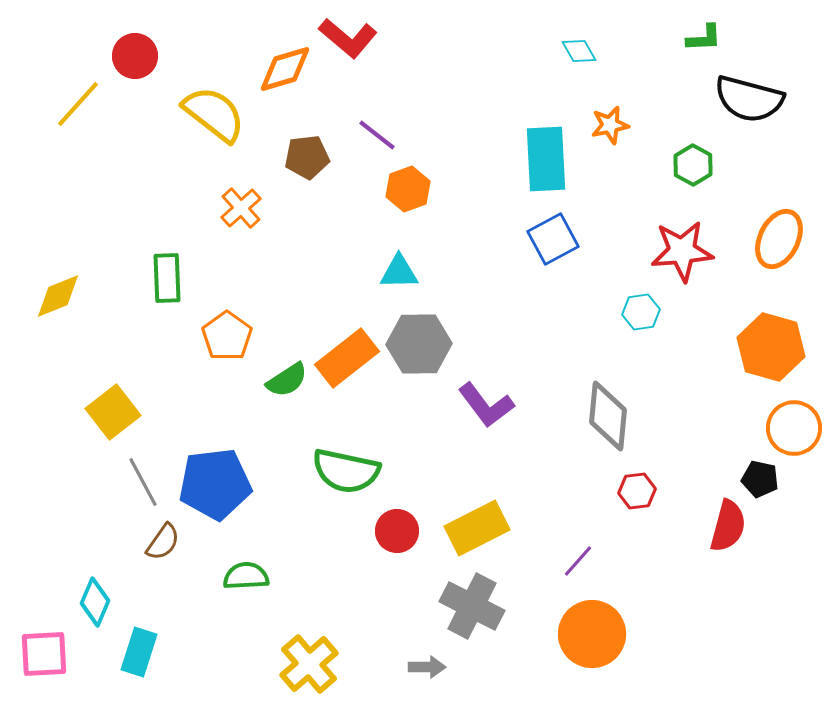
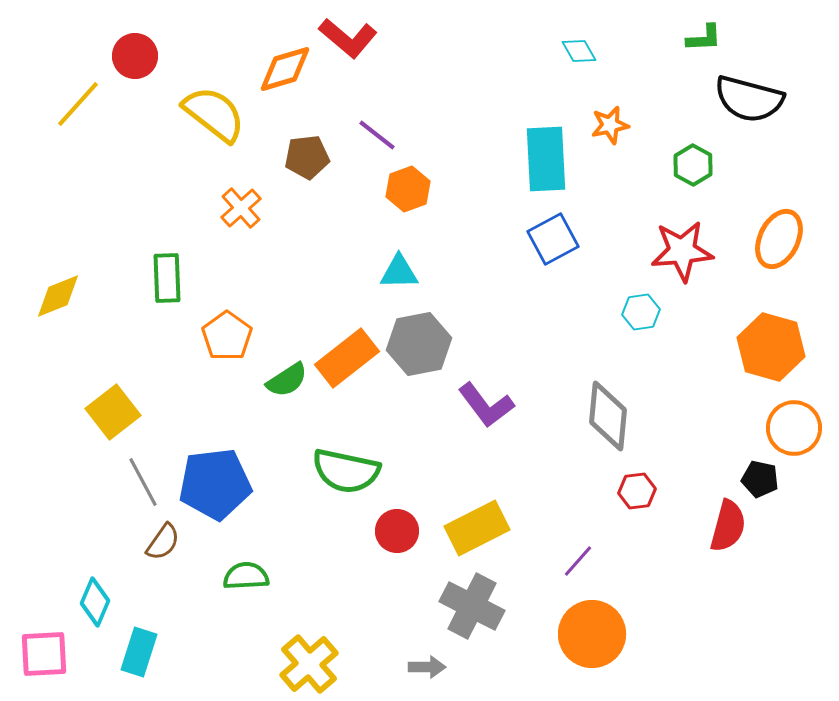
gray hexagon at (419, 344): rotated 10 degrees counterclockwise
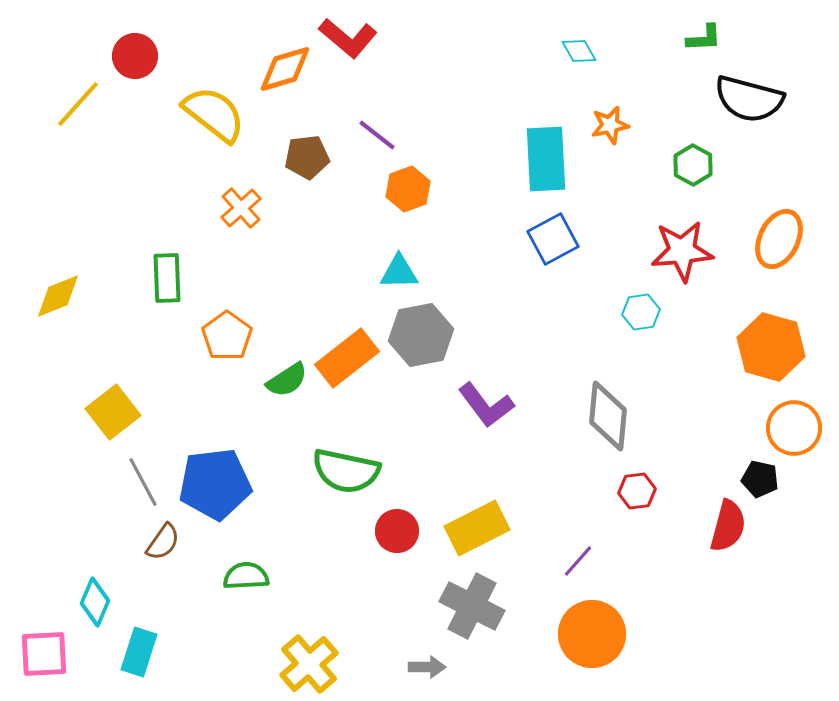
gray hexagon at (419, 344): moved 2 px right, 9 px up
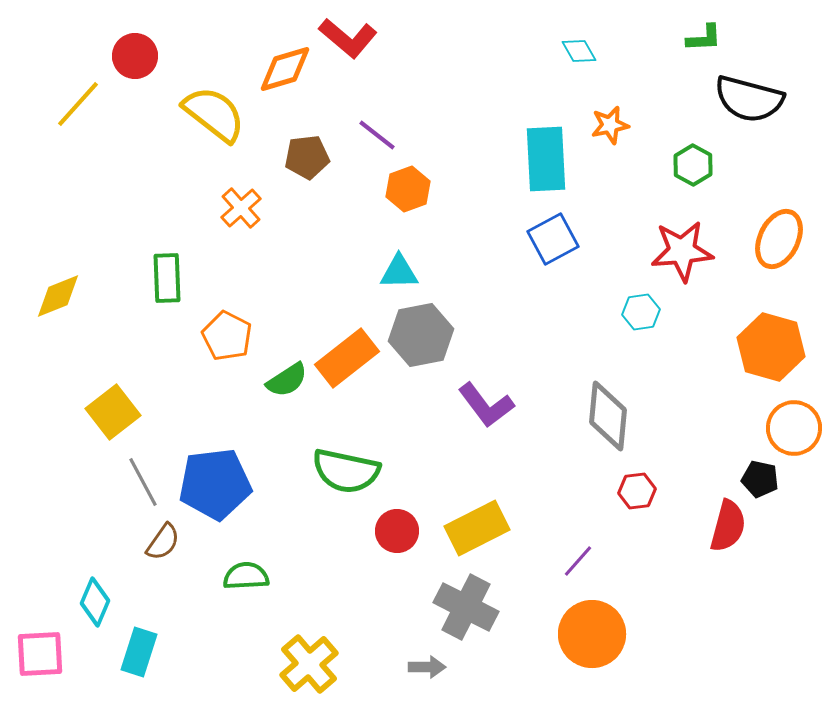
orange pentagon at (227, 336): rotated 9 degrees counterclockwise
gray cross at (472, 606): moved 6 px left, 1 px down
pink square at (44, 654): moved 4 px left
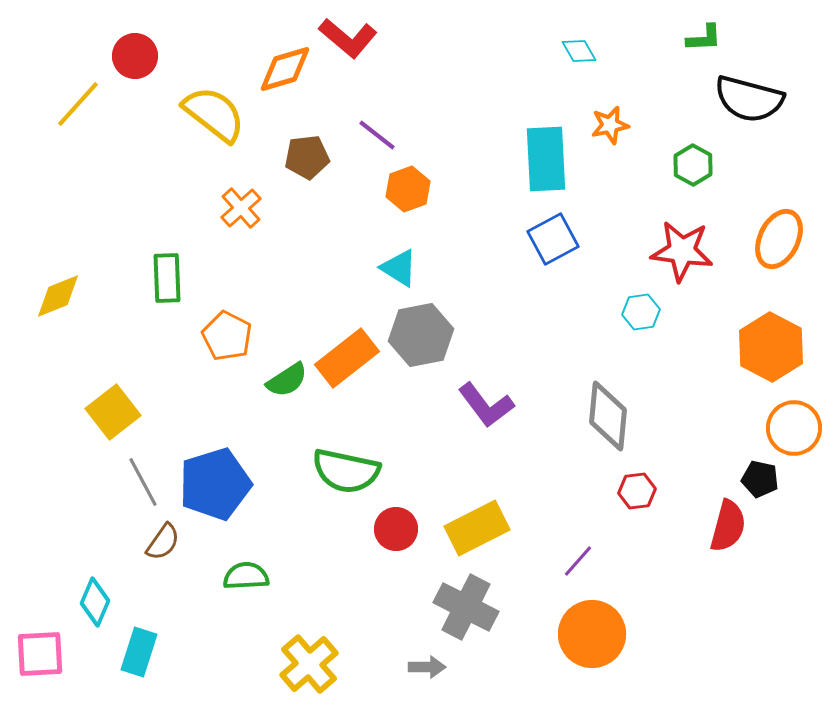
red star at (682, 251): rotated 12 degrees clockwise
cyan triangle at (399, 272): moved 4 px up; rotated 33 degrees clockwise
orange hexagon at (771, 347): rotated 12 degrees clockwise
blue pentagon at (215, 484): rotated 10 degrees counterclockwise
red circle at (397, 531): moved 1 px left, 2 px up
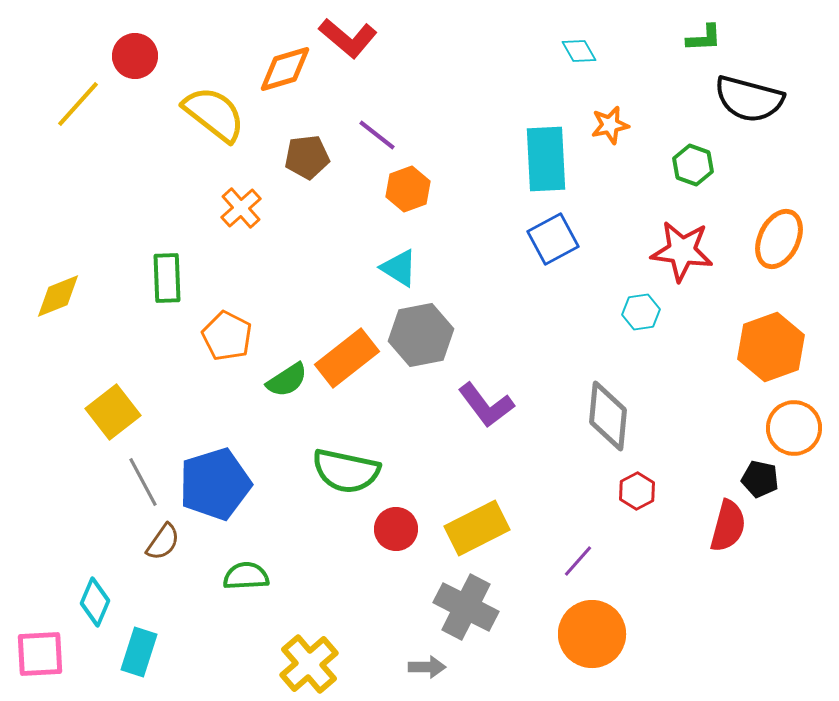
green hexagon at (693, 165): rotated 9 degrees counterclockwise
orange hexagon at (771, 347): rotated 12 degrees clockwise
red hexagon at (637, 491): rotated 21 degrees counterclockwise
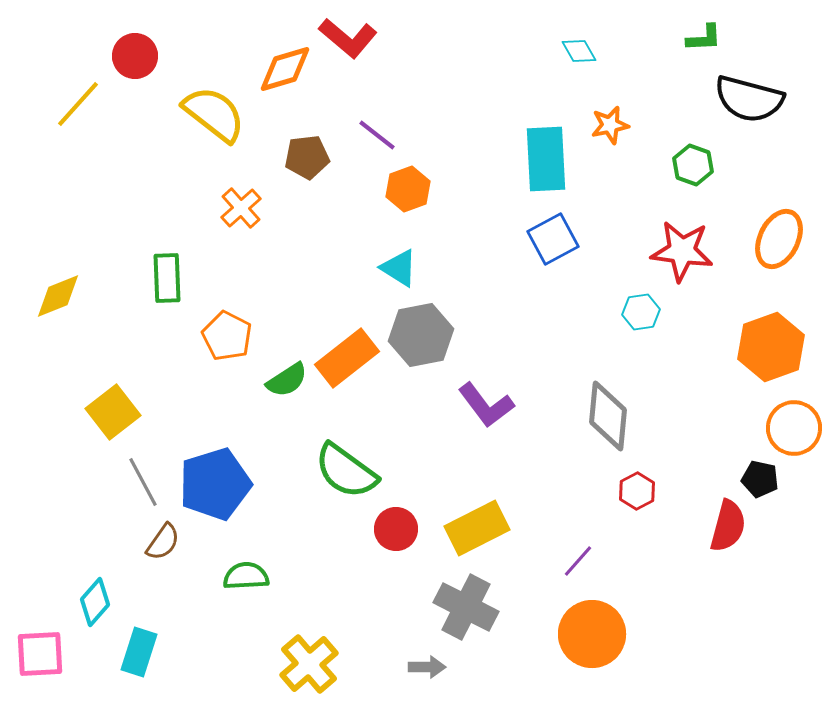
green semicircle at (346, 471): rotated 24 degrees clockwise
cyan diamond at (95, 602): rotated 18 degrees clockwise
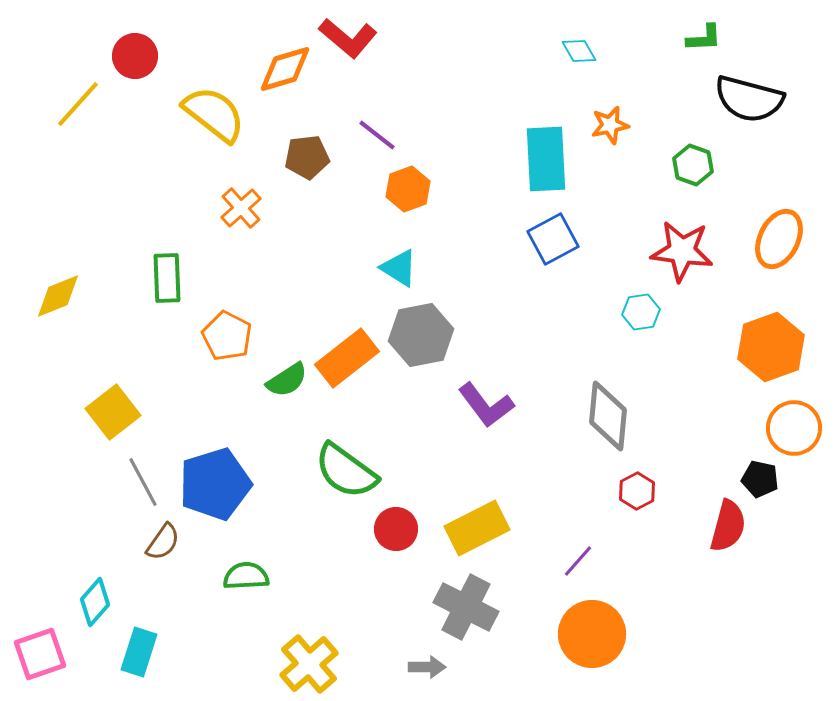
pink square at (40, 654): rotated 16 degrees counterclockwise
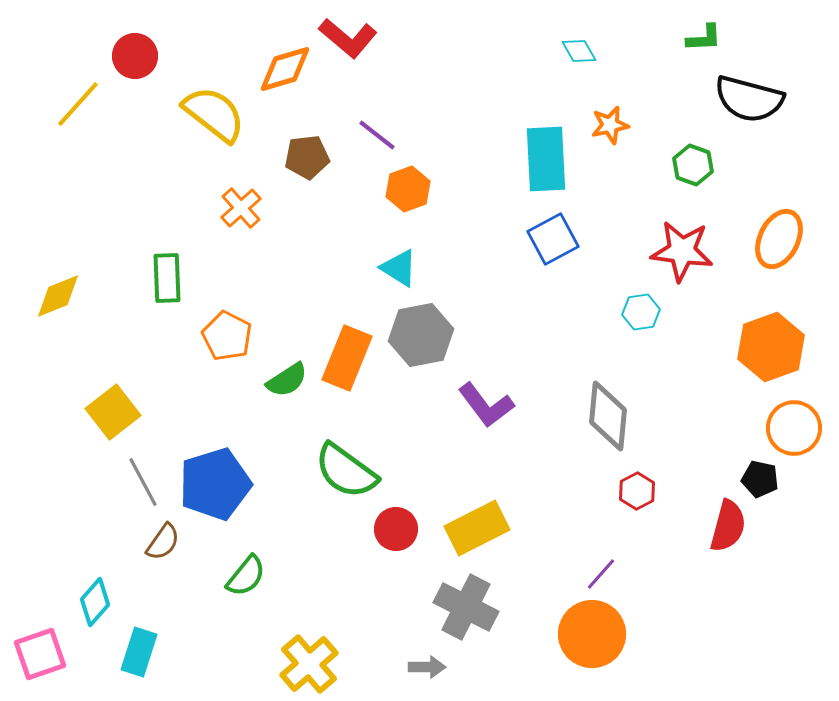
orange rectangle at (347, 358): rotated 30 degrees counterclockwise
purple line at (578, 561): moved 23 px right, 13 px down
green semicircle at (246, 576): rotated 132 degrees clockwise
